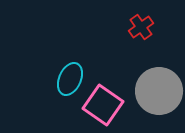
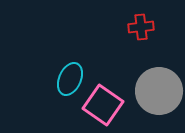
red cross: rotated 30 degrees clockwise
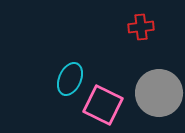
gray circle: moved 2 px down
pink square: rotated 9 degrees counterclockwise
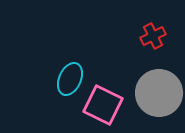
red cross: moved 12 px right, 9 px down; rotated 20 degrees counterclockwise
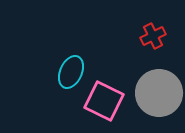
cyan ellipse: moved 1 px right, 7 px up
pink square: moved 1 px right, 4 px up
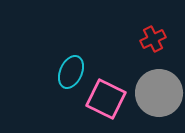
red cross: moved 3 px down
pink square: moved 2 px right, 2 px up
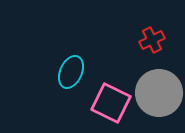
red cross: moved 1 px left, 1 px down
pink square: moved 5 px right, 4 px down
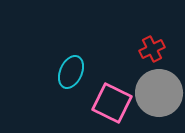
red cross: moved 9 px down
pink square: moved 1 px right
